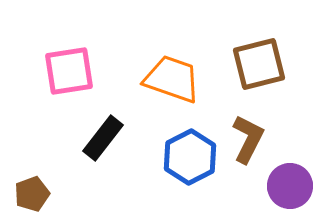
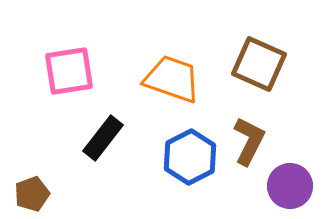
brown square: rotated 38 degrees clockwise
brown L-shape: moved 1 px right, 2 px down
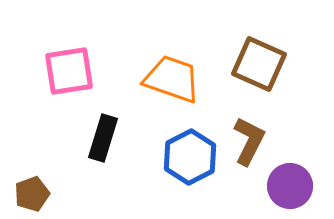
black rectangle: rotated 21 degrees counterclockwise
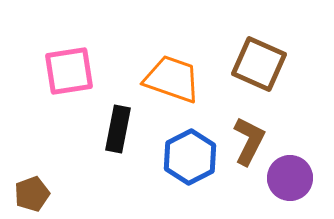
black rectangle: moved 15 px right, 9 px up; rotated 6 degrees counterclockwise
purple circle: moved 8 px up
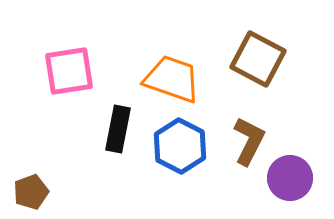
brown square: moved 1 px left, 5 px up; rotated 4 degrees clockwise
blue hexagon: moved 10 px left, 11 px up; rotated 6 degrees counterclockwise
brown pentagon: moved 1 px left, 2 px up
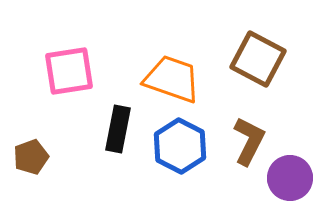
brown pentagon: moved 35 px up
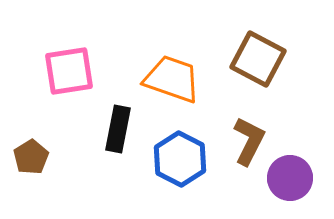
blue hexagon: moved 13 px down
brown pentagon: rotated 12 degrees counterclockwise
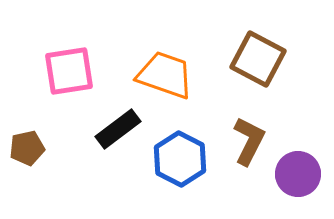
orange trapezoid: moved 7 px left, 4 px up
black rectangle: rotated 42 degrees clockwise
brown pentagon: moved 4 px left, 9 px up; rotated 20 degrees clockwise
purple circle: moved 8 px right, 4 px up
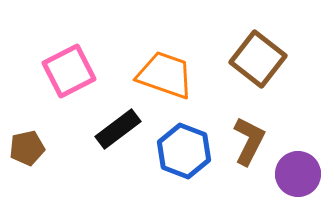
brown square: rotated 10 degrees clockwise
pink square: rotated 18 degrees counterclockwise
blue hexagon: moved 4 px right, 8 px up; rotated 6 degrees counterclockwise
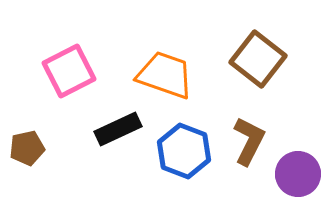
black rectangle: rotated 12 degrees clockwise
